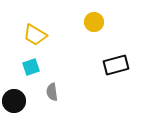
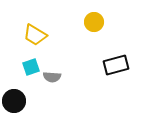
gray semicircle: moved 15 px up; rotated 78 degrees counterclockwise
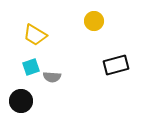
yellow circle: moved 1 px up
black circle: moved 7 px right
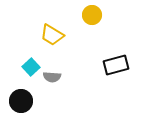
yellow circle: moved 2 px left, 6 px up
yellow trapezoid: moved 17 px right
cyan square: rotated 24 degrees counterclockwise
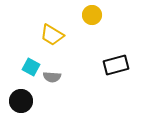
cyan square: rotated 18 degrees counterclockwise
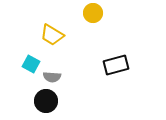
yellow circle: moved 1 px right, 2 px up
cyan square: moved 3 px up
black circle: moved 25 px right
